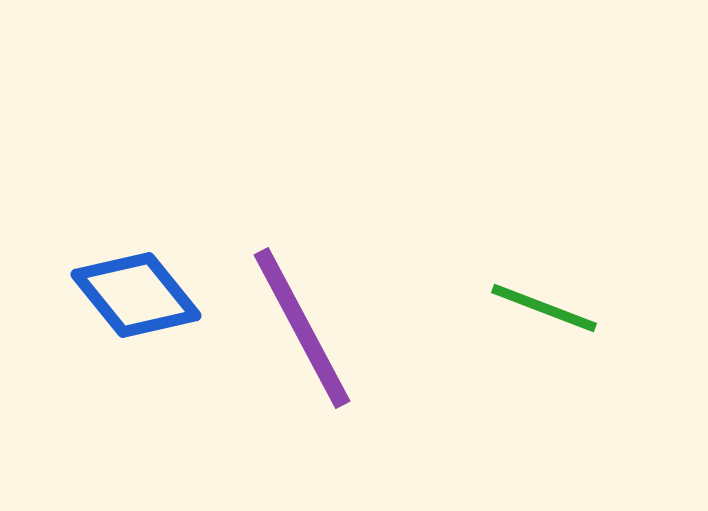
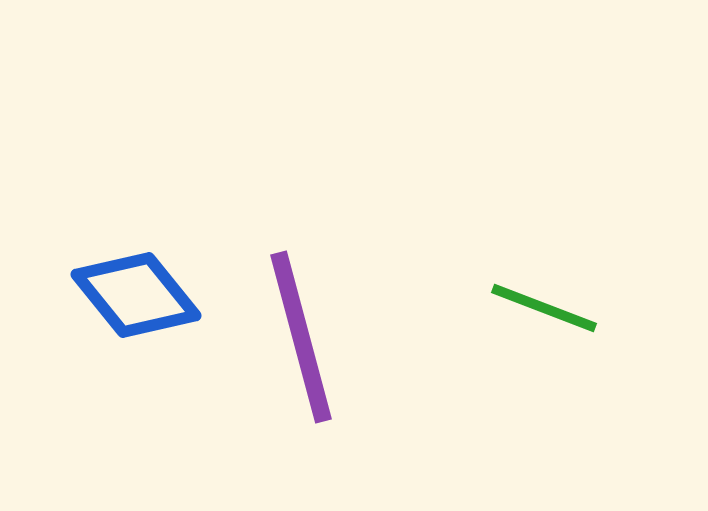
purple line: moved 1 px left, 9 px down; rotated 13 degrees clockwise
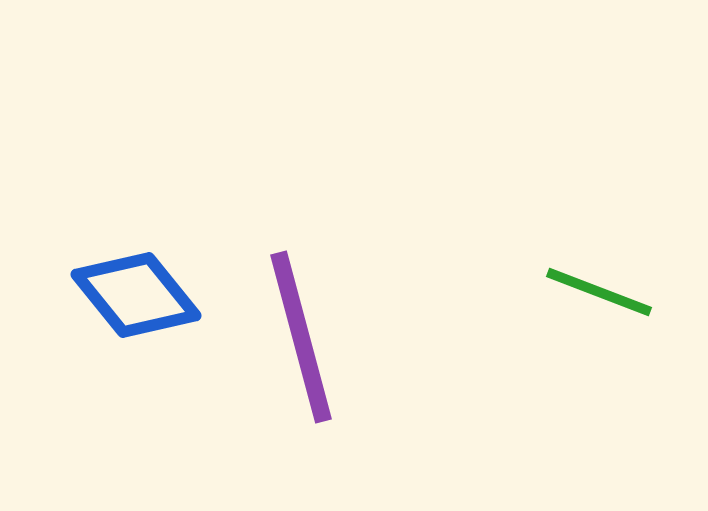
green line: moved 55 px right, 16 px up
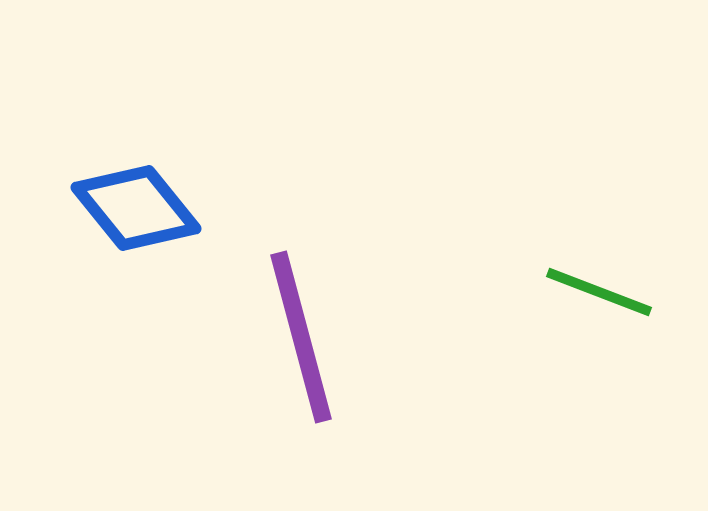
blue diamond: moved 87 px up
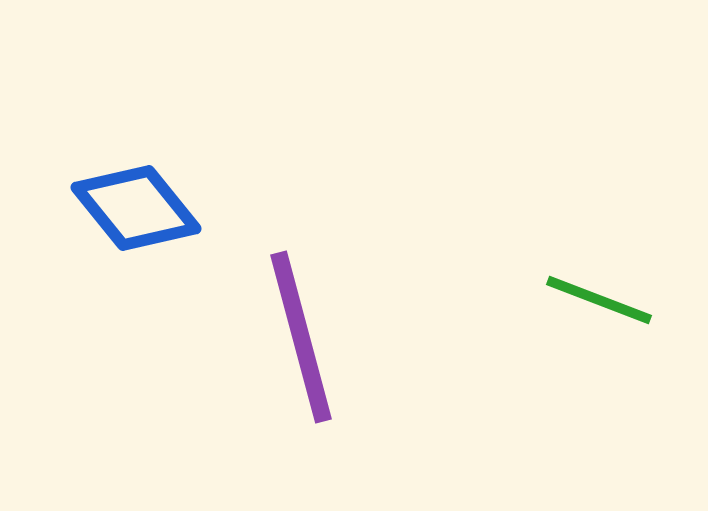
green line: moved 8 px down
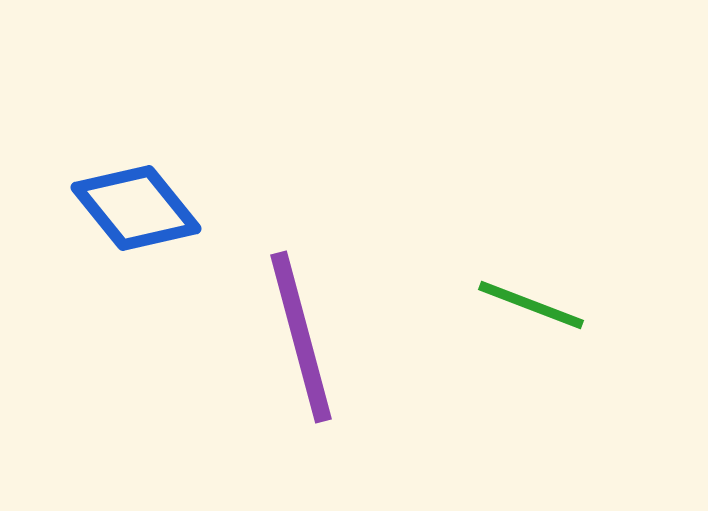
green line: moved 68 px left, 5 px down
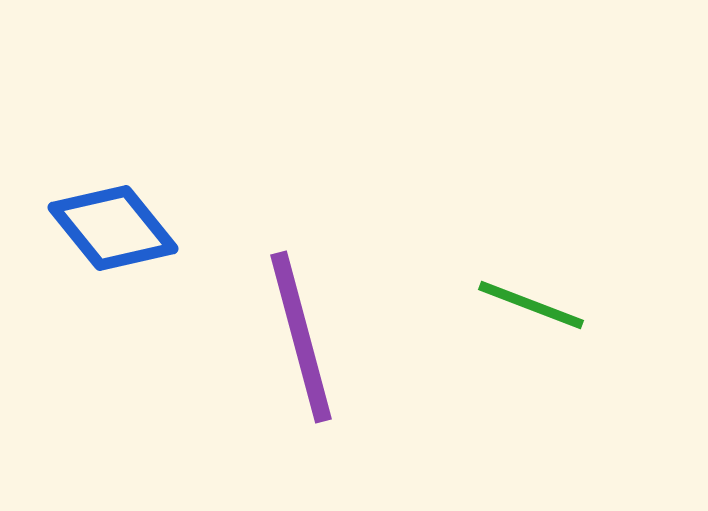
blue diamond: moved 23 px left, 20 px down
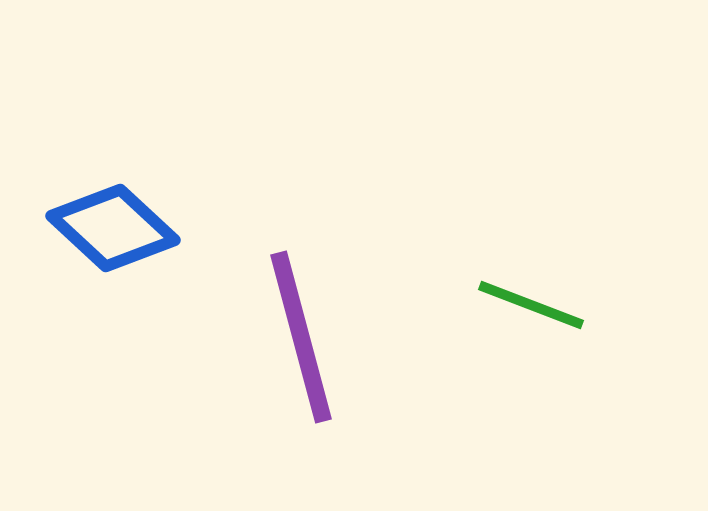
blue diamond: rotated 8 degrees counterclockwise
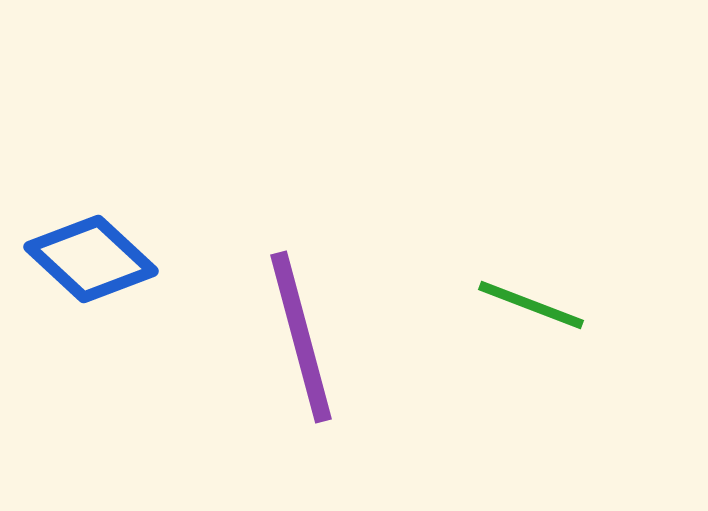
blue diamond: moved 22 px left, 31 px down
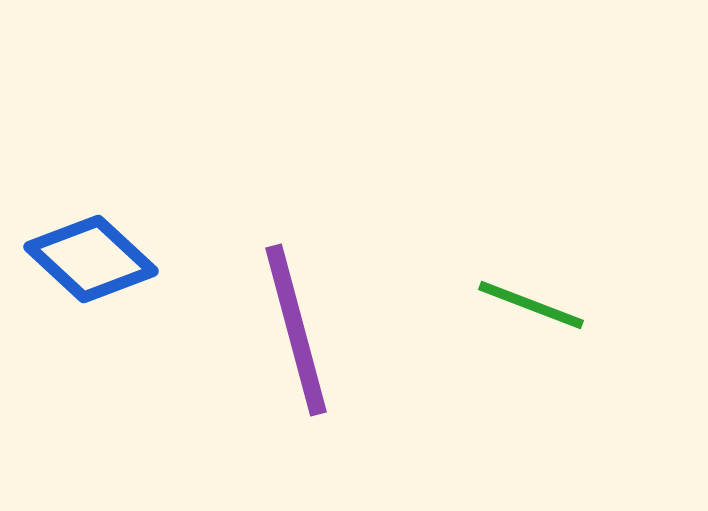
purple line: moved 5 px left, 7 px up
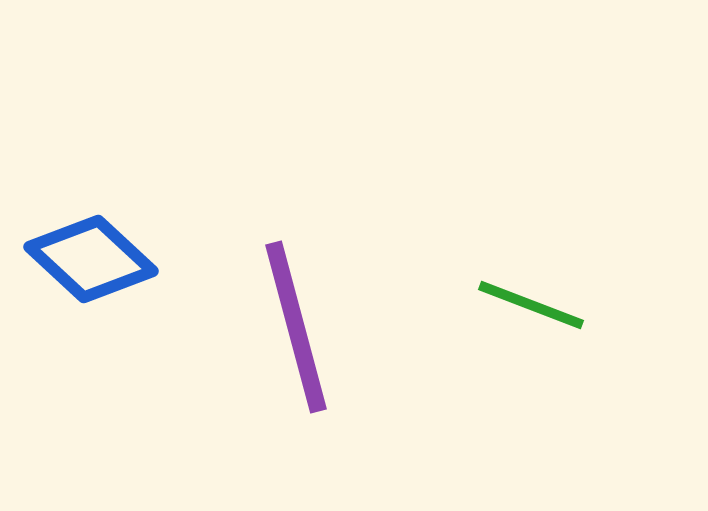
purple line: moved 3 px up
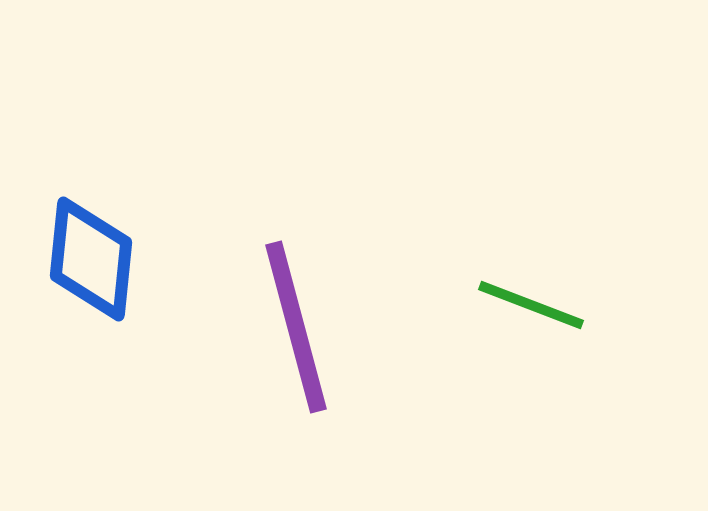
blue diamond: rotated 53 degrees clockwise
